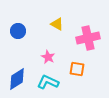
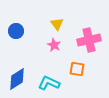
yellow triangle: rotated 24 degrees clockwise
blue circle: moved 2 px left
pink cross: moved 1 px right, 2 px down
pink star: moved 6 px right, 12 px up
cyan L-shape: moved 1 px right, 1 px down
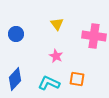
blue circle: moved 3 px down
pink cross: moved 5 px right, 4 px up; rotated 20 degrees clockwise
pink star: moved 2 px right, 11 px down
orange square: moved 10 px down
blue diamond: moved 2 px left; rotated 15 degrees counterclockwise
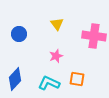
blue circle: moved 3 px right
pink star: rotated 24 degrees clockwise
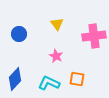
pink cross: rotated 15 degrees counterclockwise
pink star: rotated 24 degrees counterclockwise
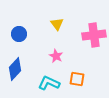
pink cross: moved 1 px up
blue diamond: moved 10 px up
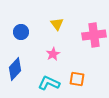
blue circle: moved 2 px right, 2 px up
pink star: moved 3 px left, 2 px up; rotated 16 degrees clockwise
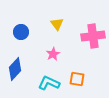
pink cross: moved 1 px left, 1 px down
